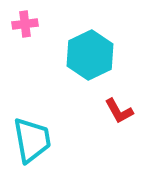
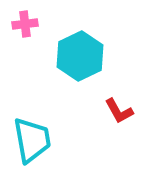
cyan hexagon: moved 10 px left, 1 px down
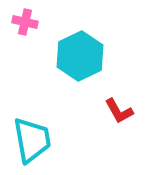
pink cross: moved 2 px up; rotated 20 degrees clockwise
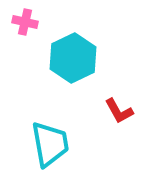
cyan hexagon: moved 7 px left, 2 px down
cyan trapezoid: moved 18 px right, 4 px down
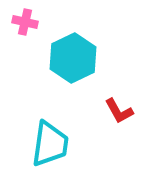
cyan trapezoid: rotated 18 degrees clockwise
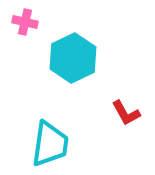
red L-shape: moved 7 px right, 2 px down
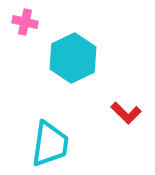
red L-shape: rotated 16 degrees counterclockwise
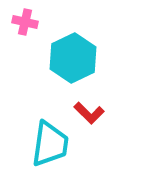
red L-shape: moved 37 px left
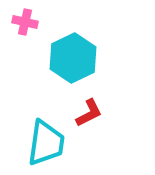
red L-shape: rotated 72 degrees counterclockwise
cyan trapezoid: moved 4 px left, 1 px up
